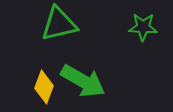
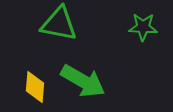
green triangle: rotated 24 degrees clockwise
yellow diamond: moved 9 px left; rotated 16 degrees counterclockwise
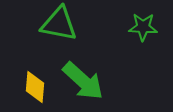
green arrow: rotated 12 degrees clockwise
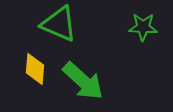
green triangle: rotated 12 degrees clockwise
yellow diamond: moved 18 px up
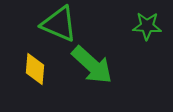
green star: moved 4 px right, 1 px up
green arrow: moved 9 px right, 16 px up
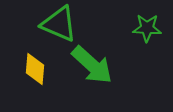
green star: moved 2 px down
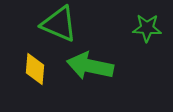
green arrow: moved 2 px left, 1 px down; rotated 150 degrees clockwise
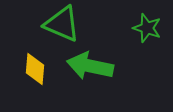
green triangle: moved 3 px right
green star: rotated 16 degrees clockwise
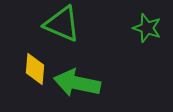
green arrow: moved 13 px left, 17 px down
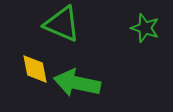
green star: moved 2 px left
yellow diamond: rotated 16 degrees counterclockwise
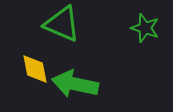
green arrow: moved 2 px left, 1 px down
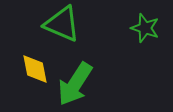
green arrow: rotated 69 degrees counterclockwise
